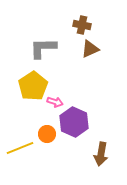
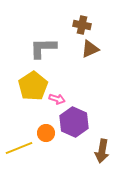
pink arrow: moved 2 px right, 3 px up
orange circle: moved 1 px left, 1 px up
yellow line: moved 1 px left
brown arrow: moved 1 px right, 3 px up
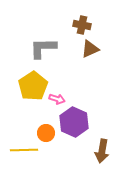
yellow line: moved 5 px right, 2 px down; rotated 20 degrees clockwise
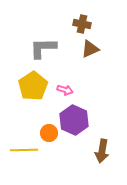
brown cross: moved 1 px up
pink arrow: moved 8 px right, 9 px up
purple hexagon: moved 2 px up
orange circle: moved 3 px right
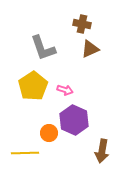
gray L-shape: rotated 108 degrees counterclockwise
yellow line: moved 1 px right, 3 px down
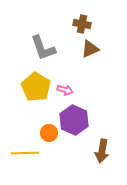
yellow pentagon: moved 3 px right, 1 px down; rotated 8 degrees counterclockwise
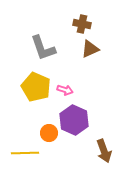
yellow pentagon: rotated 8 degrees counterclockwise
brown arrow: moved 2 px right; rotated 30 degrees counterclockwise
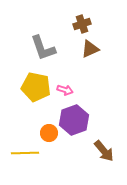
brown cross: rotated 30 degrees counterclockwise
yellow pentagon: rotated 12 degrees counterclockwise
purple hexagon: rotated 16 degrees clockwise
brown arrow: rotated 20 degrees counterclockwise
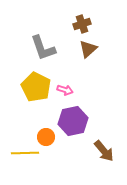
brown triangle: moved 2 px left; rotated 18 degrees counterclockwise
yellow pentagon: rotated 16 degrees clockwise
purple hexagon: moved 1 px left, 1 px down; rotated 8 degrees clockwise
orange circle: moved 3 px left, 4 px down
